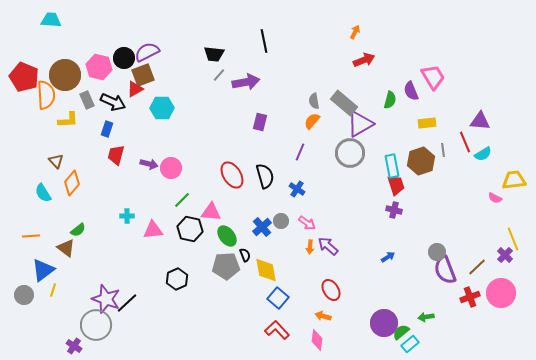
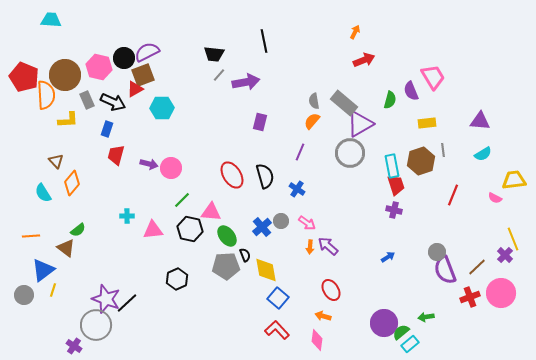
red line at (465, 142): moved 12 px left, 53 px down; rotated 45 degrees clockwise
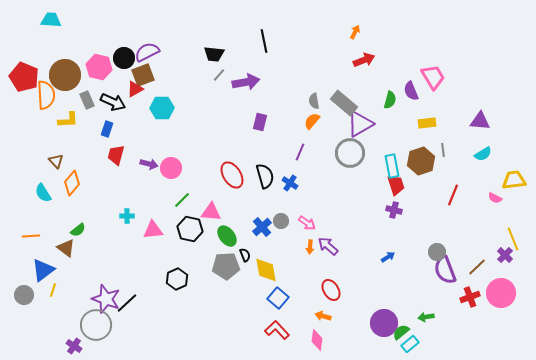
blue cross at (297, 189): moved 7 px left, 6 px up
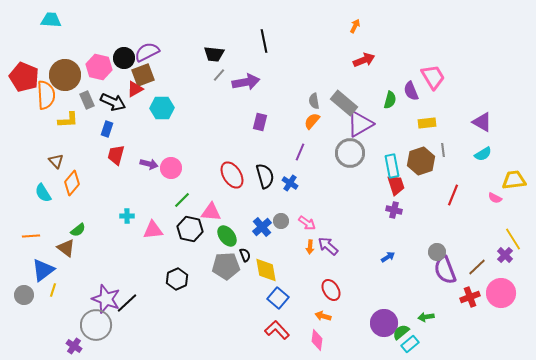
orange arrow at (355, 32): moved 6 px up
purple triangle at (480, 121): moved 2 px right, 1 px down; rotated 25 degrees clockwise
yellow line at (513, 239): rotated 10 degrees counterclockwise
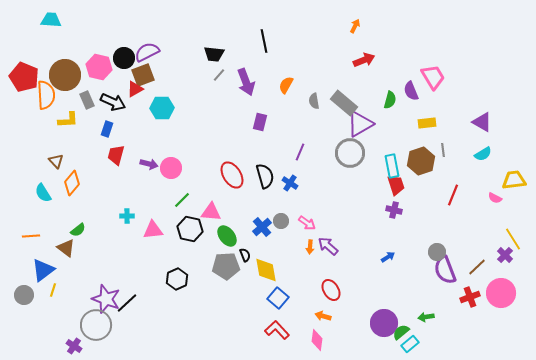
purple arrow at (246, 82): rotated 80 degrees clockwise
orange semicircle at (312, 121): moved 26 px left, 36 px up; rotated 12 degrees counterclockwise
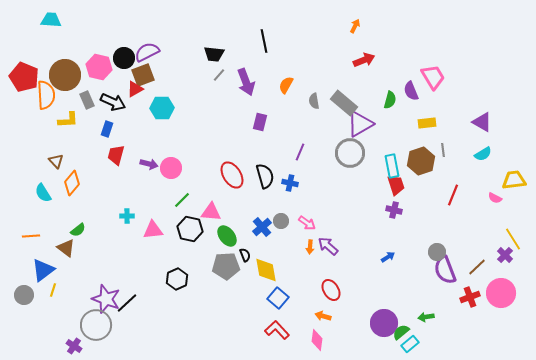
blue cross at (290, 183): rotated 21 degrees counterclockwise
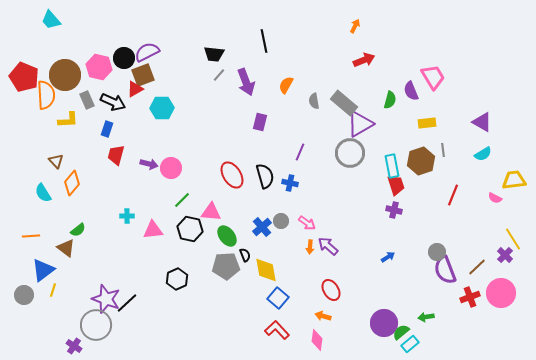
cyan trapezoid at (51, 20): rotated 135 degrees counterclockwise
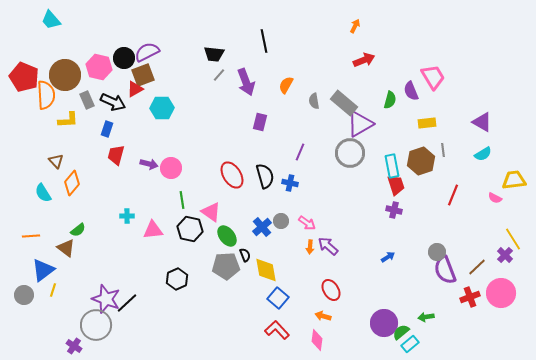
green line at (182, 200): rotated 54 degrees counterclockwise
pink triangle at (211, 212): rotated 30 degrees clockwise
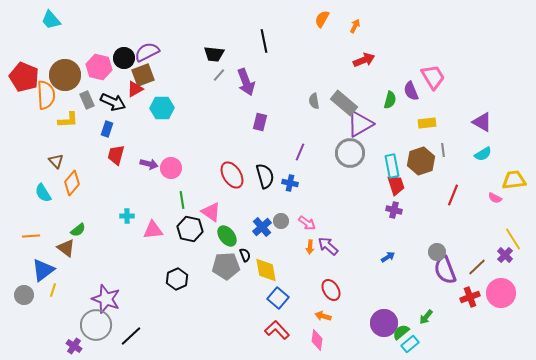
orange semicircle at (286, 85): moved 36 px right, 66 px up
black line at (127, 303): moved 4 px right, 33 px down
green arrow at (426, 317): rotated 42 degrees counterclockwise
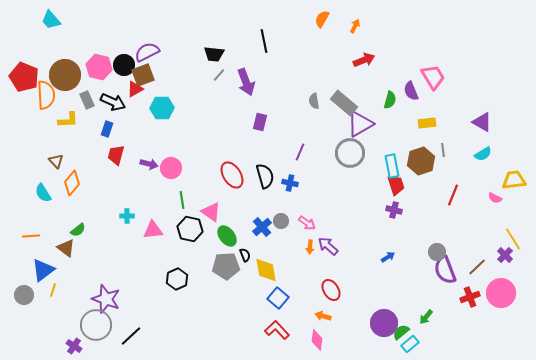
black circle at (124, 58): moved 7 px down
